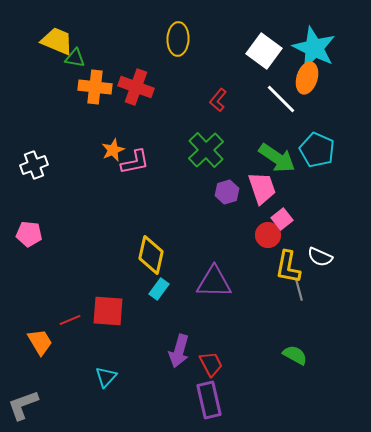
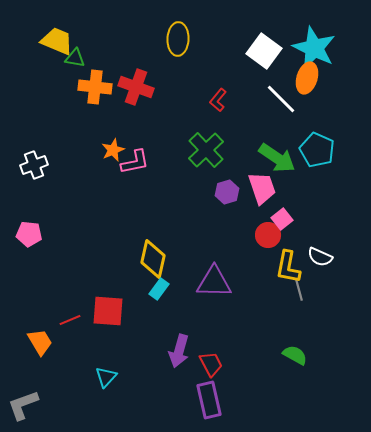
yellow diamond: moved 2 px right, 4 px down
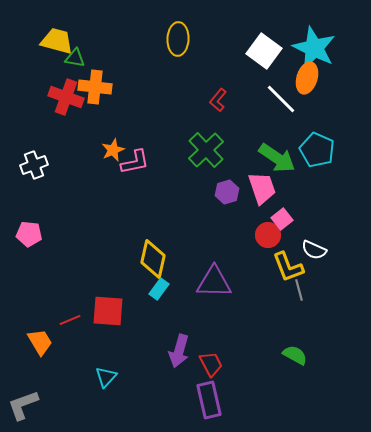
yellow trapezoid: rotated 8 degrees counterclockwise
red cross: moved 70 px left, 10 px down
white semicircle: moved 6 px left, 7 px up
yellow L-shape: rotated 32 degrees counterclockwise
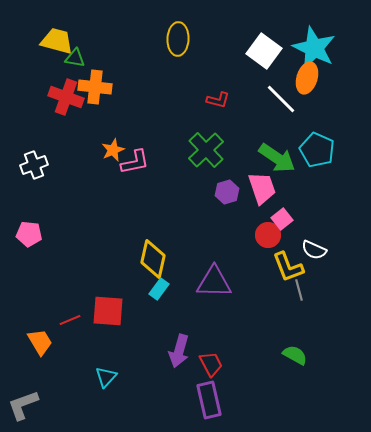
red L-shape: rotated 115 degrees counterclockwise
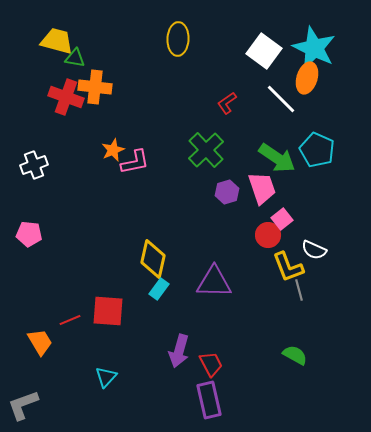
red L-shape: moved 9 px right, 3 px down; rotated 130 degrees clockwise
